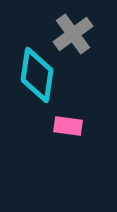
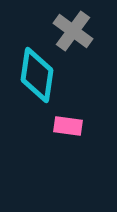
gray cross: moved 3 px up; rotated 18 degrees counterclockwise
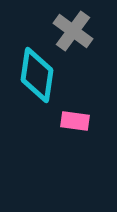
pink rectangle: moved 7 px right, 5 px up
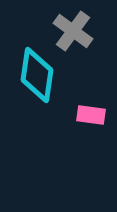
pink rectangle: moved 16 px right, 6 px up
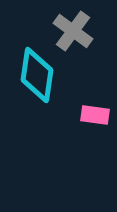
pink rectangle: moved 4 px right
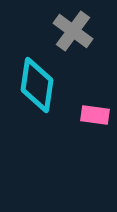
cyan diamond: moved 10 px down
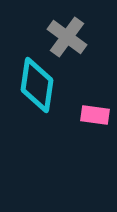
gray cross: moved 6 px left, 6 px down
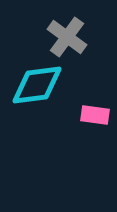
cyan diamond: rotated 74 degrees clockwise
